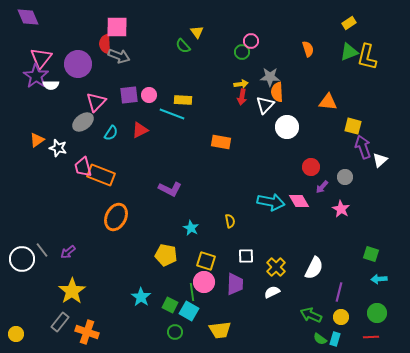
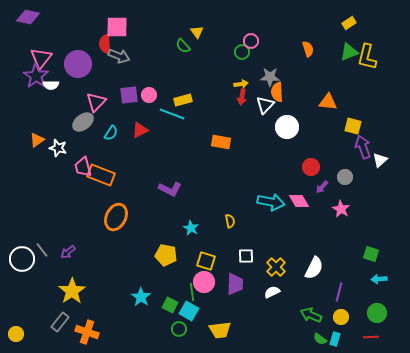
purple diamond at (28, 17): rotated 55 degrees counterclockwise
yellow rectangle at (183, 100): rotated 18 degrees counterclockwise
green circle at (175, 332): moved 4 px right, 3 px up
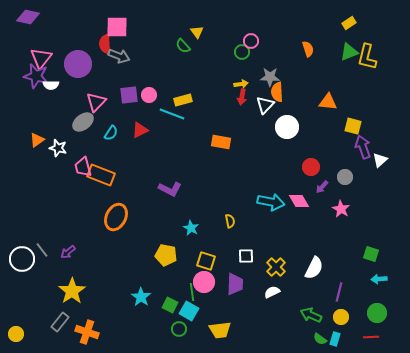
purple star at (36, 76): rotated 20 degrees counterclockwise
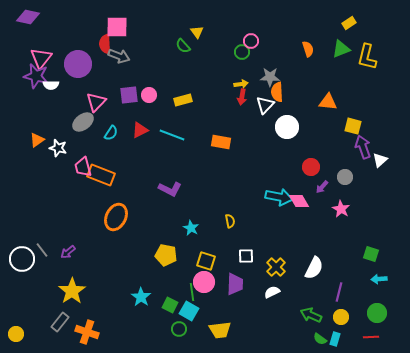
green triangle at (349, 52): moved 8 px left, 3 px up
cyan line at (172, 114): moved 21 px down
cyan arrow at (271, 202): moved 8 px right, 5 px up
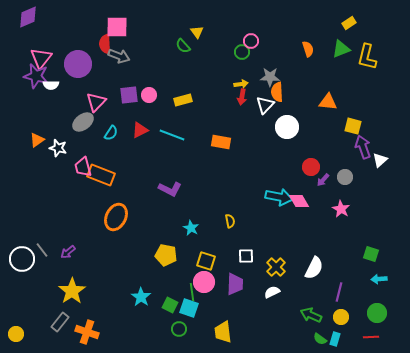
purple diamond at (28, 17): rotated 35 degrees counterclockwise
purple arrow at (322, 187): moved 1 px right, 7 px up
cyan square at (189, 311): moved 3 px up; rotated 12 degrees counterclockwise
yellow trapezoid at (220, 330): moved 3 px right, 2 px down; rotated 90 degrees clockwise
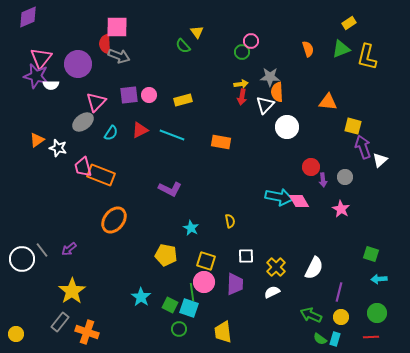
purple arrow at (323, 180): rotated 48 degrees counterclockwise
orange ellipse at (116, 217): moved 2 px left, 3 px down; rotated 12 degrees clockwise
purple arrow at (68, 252): moved 1 px right, 3 px up
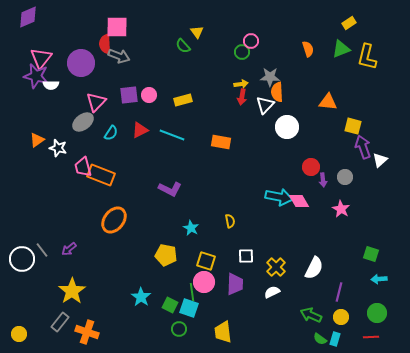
purple circle at (78, 64): moved 3 px right, 1 px up
yellow circle at (16, 334): moved 3 px right
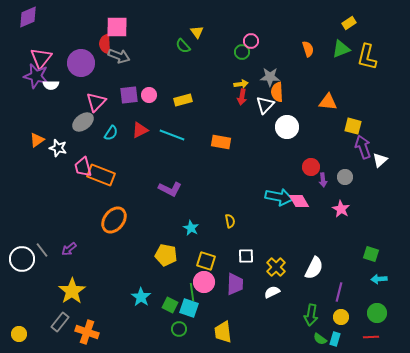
green arrow at (311, 315): rotated 105 degrees counterclockwise
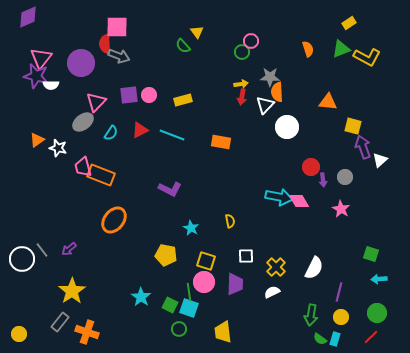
yellow L-shape at (367, 57): rotated 76 degrees counterclockwise
green line at (192, 292): moved 3 px left
red line at (371, 337): rotated 42 degrees counterclockwise
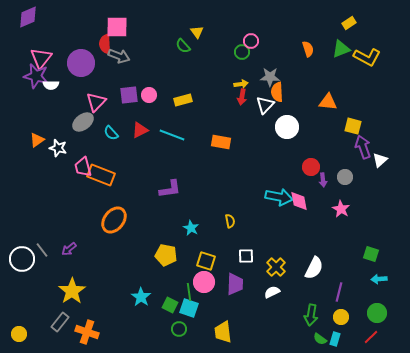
cyan semicircle at (111, 133): rotated 105 degrees clockwise
purple L-shape at (170, 189): rotated 35 degrees counterclockwise
pink diamond at (299, 201): rotated 20 degrees clockwise
